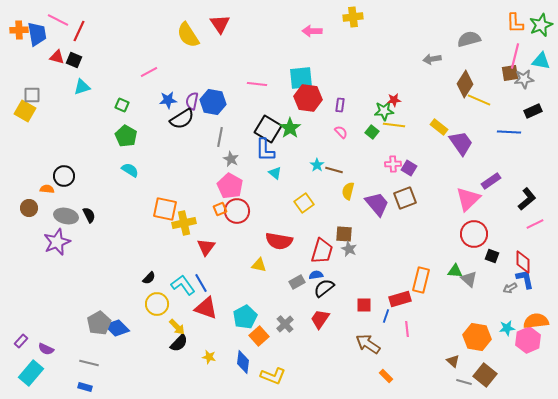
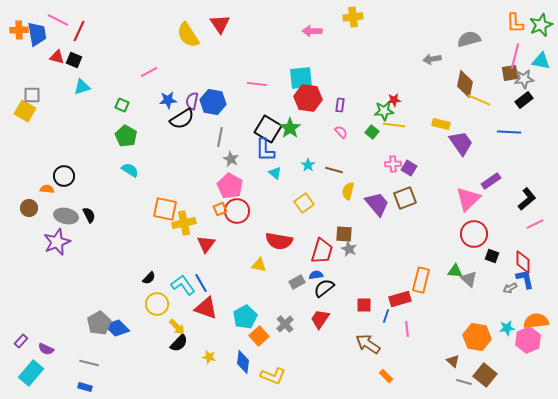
brown diamond at (465, 84): rotated 20 degrees counterclockwise
black rectangle at (533, 111): moved 9 px left, 11 px up; rotated 12 degrees counterclockwise
yellow rectangle at (439, 127): moved 2 px right, 3 px up; rotated 24 degrees counterclockwise
cyan star at (317, 165): moved 9 px left
red triangle at (206, 247): moved 3 px up
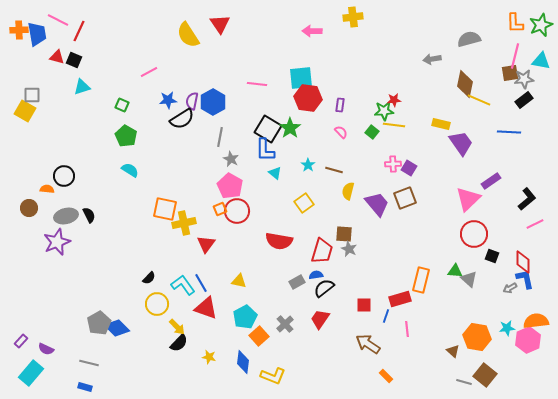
blue hexagon at (213, 102): rotated 20 degrees clockwise
gray ellipse at (66, 216): rotated 25 degrees counterclockwise
yellow triangle at (259, 265): moved 20 px left, 16 px down
brown triangle at (453, 361): moved 10 px up
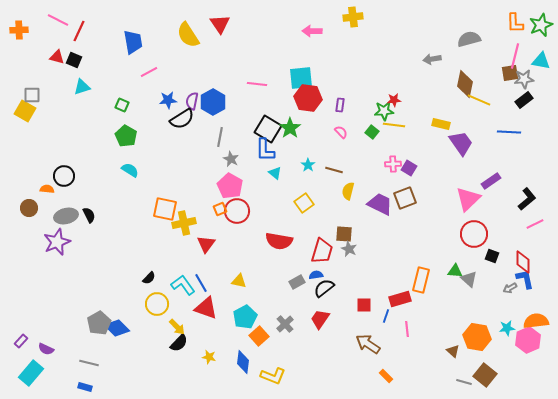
blue trapezoid at (37, 34): moved 96 px right, 8 px down
purple trapezoid at (377, 204): moved 3 px right; rotated 24 degrees counterclockwise
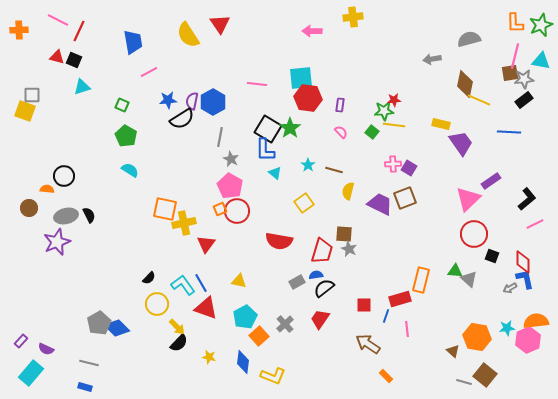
yellow square at (25, 111): rotated 10 degrees counterclockwise
